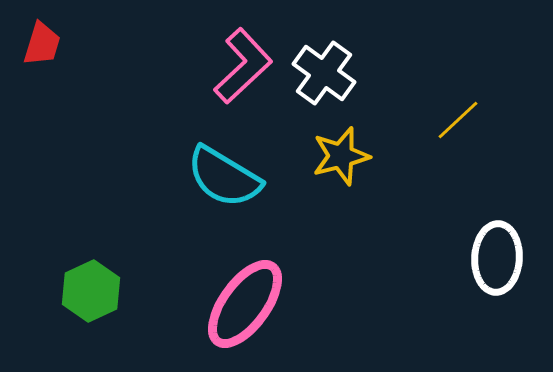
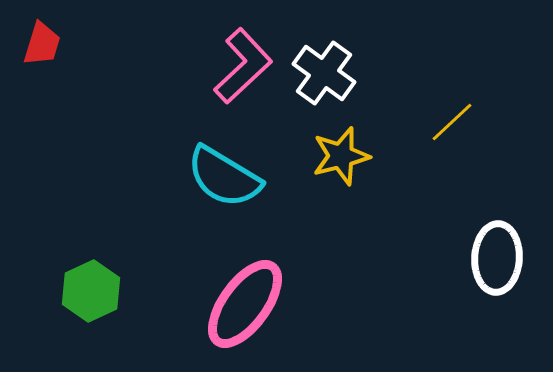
yellow line: moved 6 px left, 2 px down
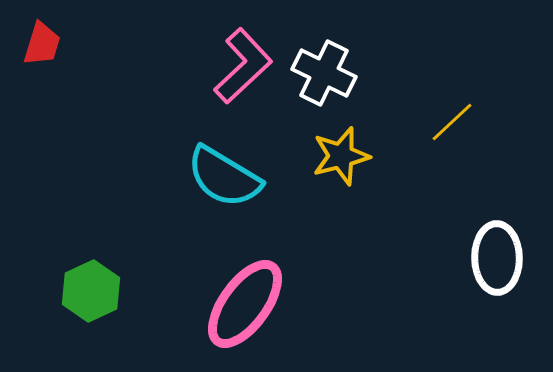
white cross: rotated 10 degrees counterclockwise
white ellipse: rotated 4 degrees counterclockwise
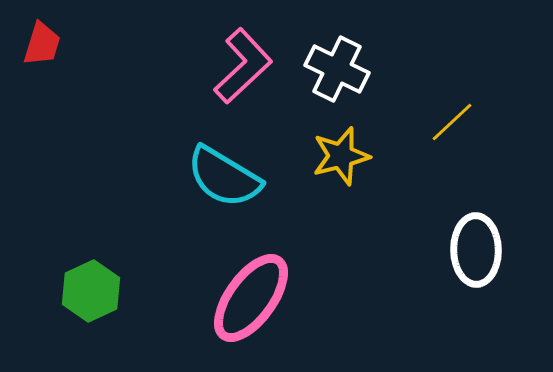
white cross: moved 13 px right, 4 px up
white ellipse: moved 21 px left, 8 px up
pink ellipse: moved 6 px right, 6 px up
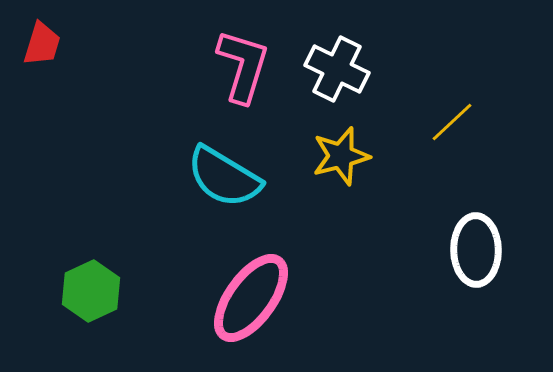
pink L-shape: rotated 30 degrees counterclockwise
